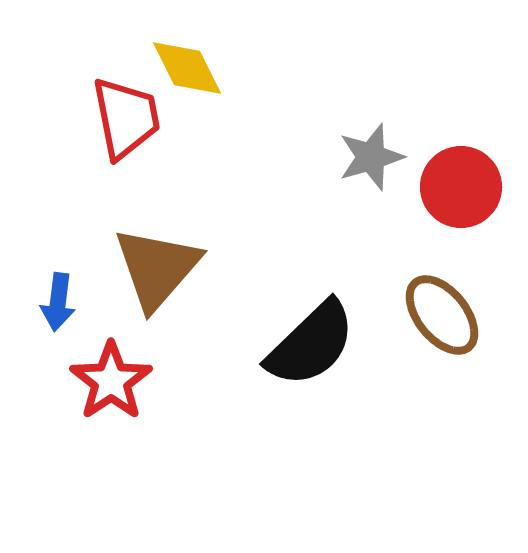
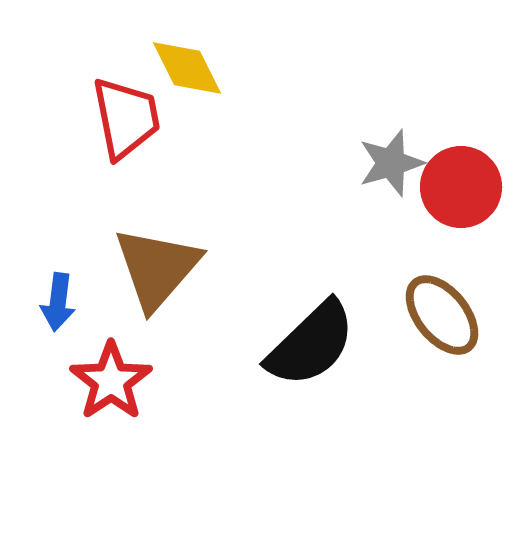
gray star: moved 20 px right, 6 px down
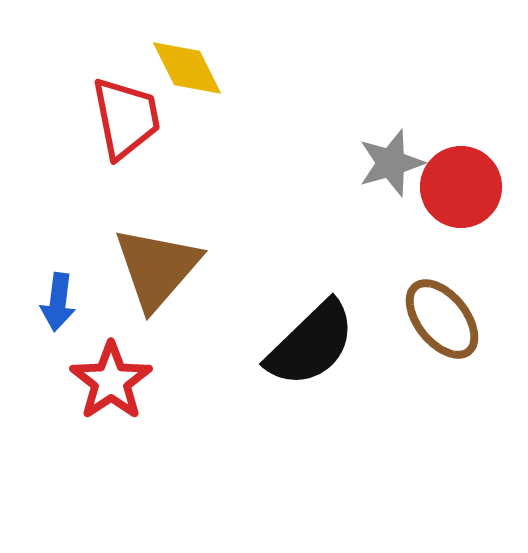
brown ellipse: moved 4 px down
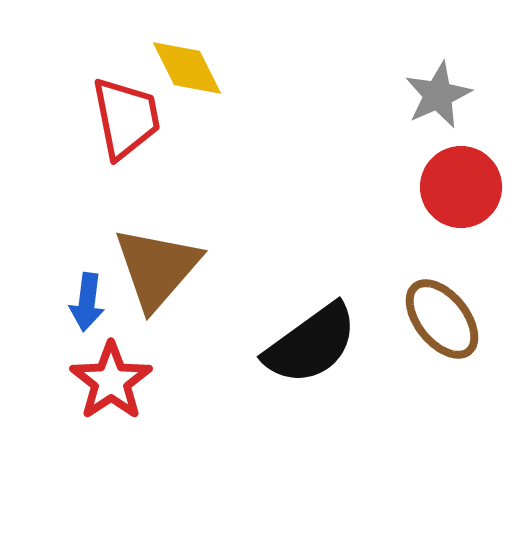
gray star: moved 47 px right, 68 px up; rotated 8 degrees counterclockwise
blue arrow: moved 29 px right
black semicircle: rotated 8 degrees clockwise
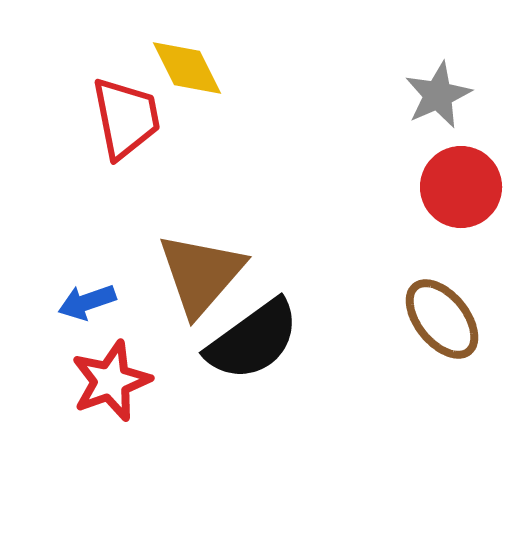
brown triangle: moved 44 px right, 6 px down
blue arrow: rotated 64 degrees clockwise
black semicircle: moved 58 px left, 4 px up
red star: rotated 14 degrees clockwise
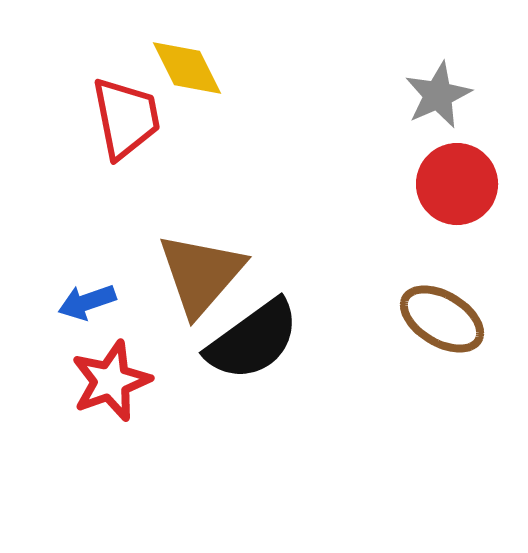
red circle: moved 4 px left, 3 px up
brown ellipse: rotated 20 degrees counterclockwise
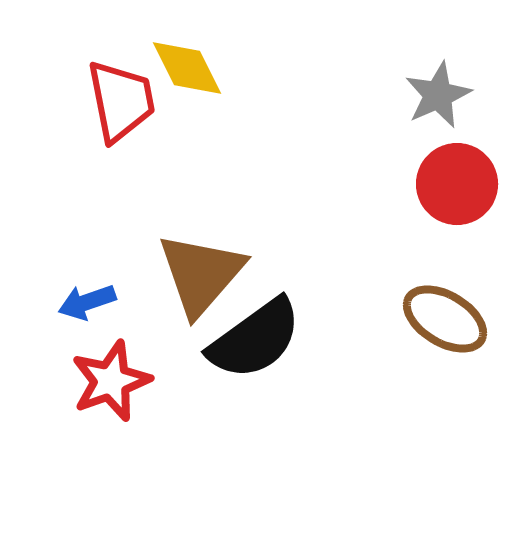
red trapezoid: moved 5 px left, 17 px up
brown ellipse: moved 3 px right
black semicircle: moved 2 px right, 1 px up
